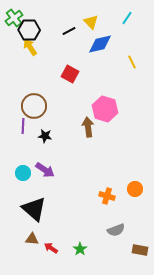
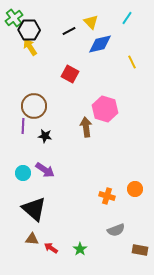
brown arrow: moved 2 px left
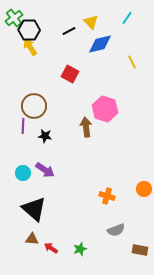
orange circle: moved 9 px right
green star: rotated 16 degrees clockwise
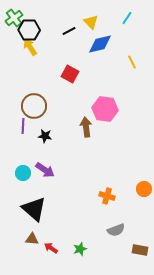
pink hexagon: rotated 10 degrees counterclockwise
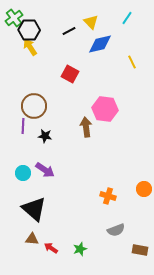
orange cross: moved 1 px right
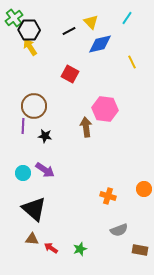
gray semicircle: moved 3 px right
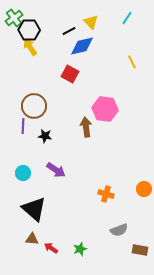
blue diamond: moved 18 px left, 2 px down
purple arrow: moved 11 px right
orange cross: moved 2 px left, 2 px up
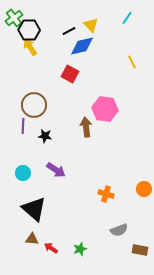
yellow triangle: moved 3 px down
brown circle: moved 1 px up
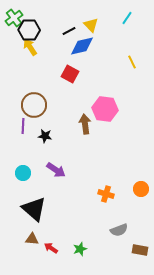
brown arrow: moved 1 px left, 3 px up
orange circle: moved 3 px left
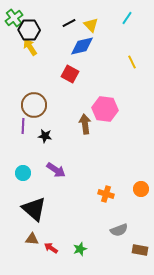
black line: moved 8 px up
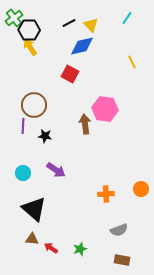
orange cross: rotated 21 degrees counterclockwise
brown rectangle: moved 18 px left, 10 px down
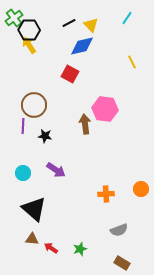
yellow arrow: moved 1 px left, 2 px up
brown rectangle: moved 3 px down; rotated 21 degrees clockwise
